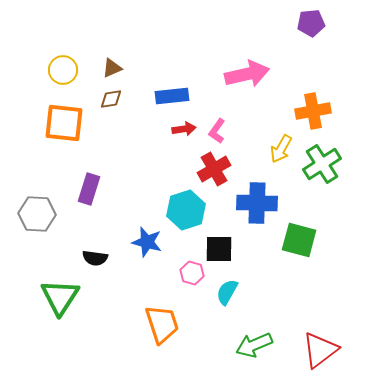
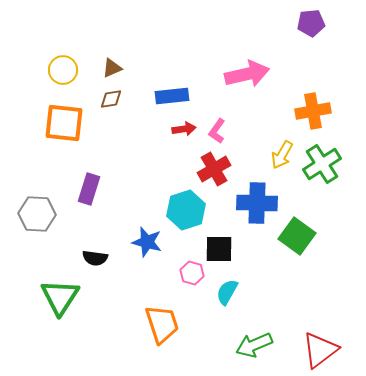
yellow arrow: moved 1 px right, 6 px down
green square: moved 2 px left, 4 px up; rotated 21 degrees clockwise
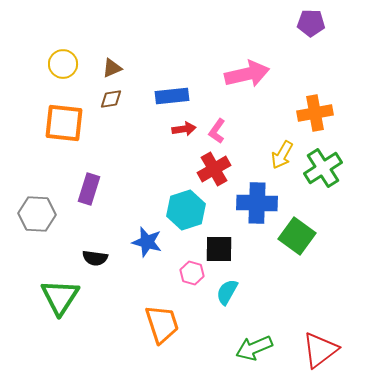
purple pentagon: rotated 8 degrees clockwise
yellow circle: moved 6 px up
orange cross: moved 2 px right, 2 px down
green cross: moved 1 px right, 4 px down
green arrow: moved 3 px down
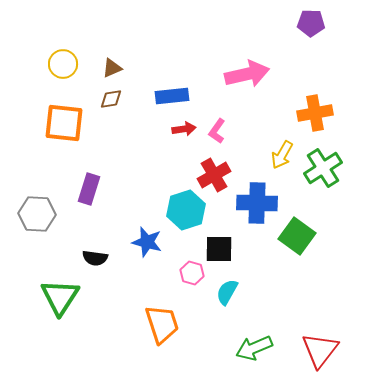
red cross: moved 6 px down
red triangle: rotated 15 degrees counterclockwise
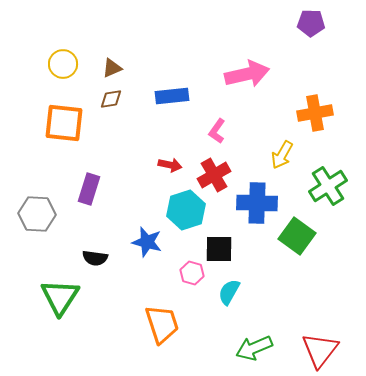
red arrow: moved 14 px left, 36 px down; rotated 20 degrees clockwise
green cross: moved 5 px right, 18 px down
cyan semicircle: moved 2 px right
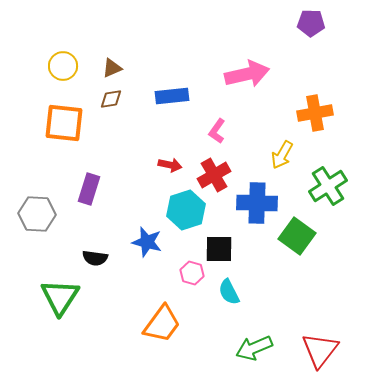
yellow circle: moved 2 px down
cyan semicircle: rotated 56 degrees counterclockwise
orange trapezoid: rotated 54 degrees clockwise
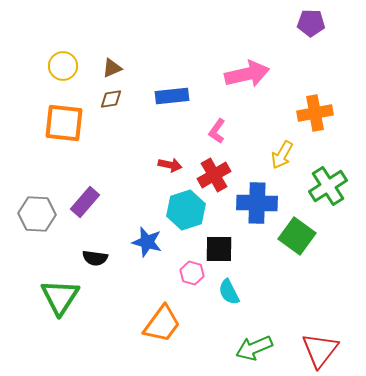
purple rectangle: moved 4 px left, 13 px down; rotated 24 degrees clockwise
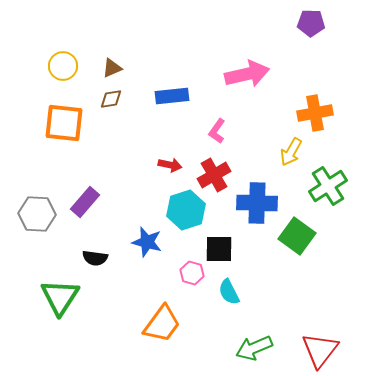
yellow arrow: moved 9 px right, 3 px up
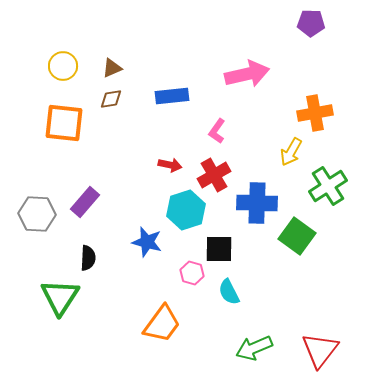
black semicircle: moved 7 px left; rotated 95 degrees counterclockwise
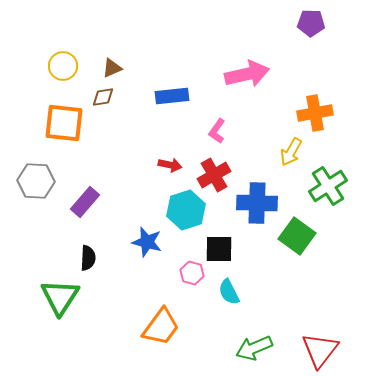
brown diamond: moved 8 px left, 2 px up
gray hexagon: moved 1 px left, 33 px up
orange trapezoid: moved 1 px left, 3 px down
